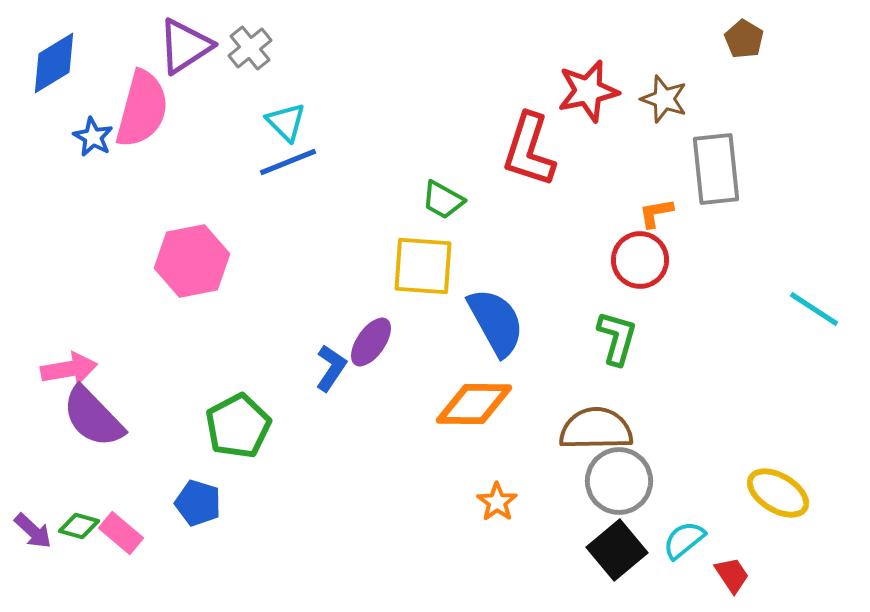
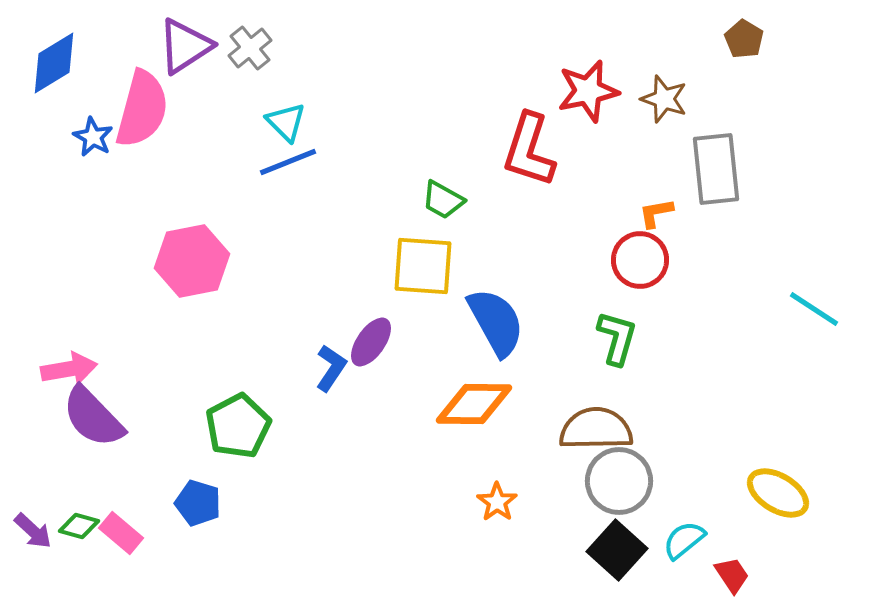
black square: rotated 8 degrees counterclockwise
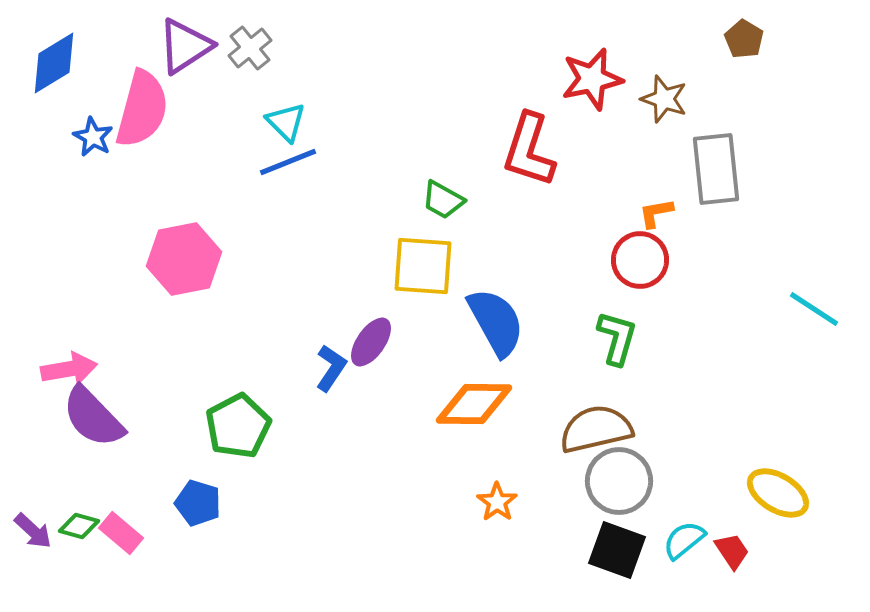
red star: moved 4 px right, 12 px up
pink hexagon: moved 8 px left, 2 px up
brown semicircle: rotated 12 degrees counterclockwise
black square: rotated 22 degrees counterclockwise
red trapezoid: moved 24 px up
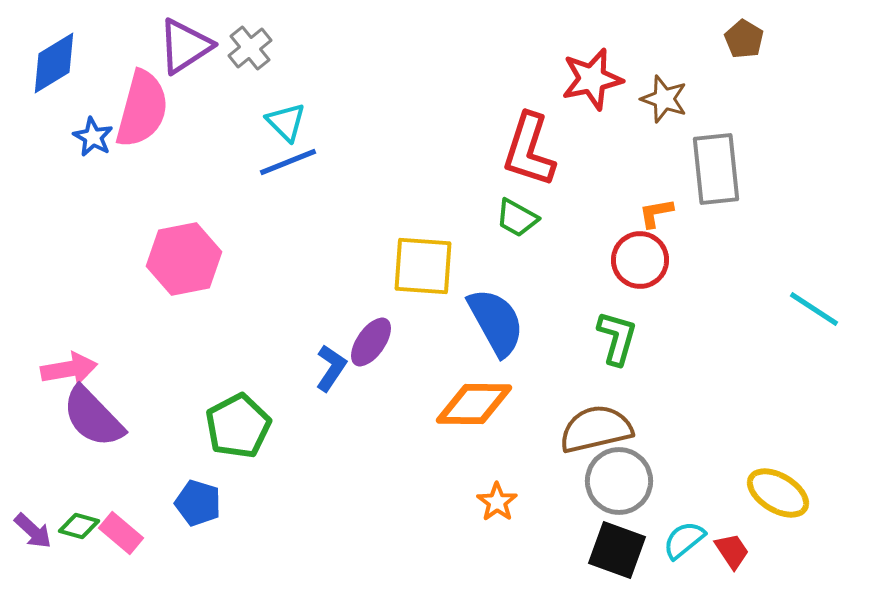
green trapezoid: moved 74 px right, 18 px down
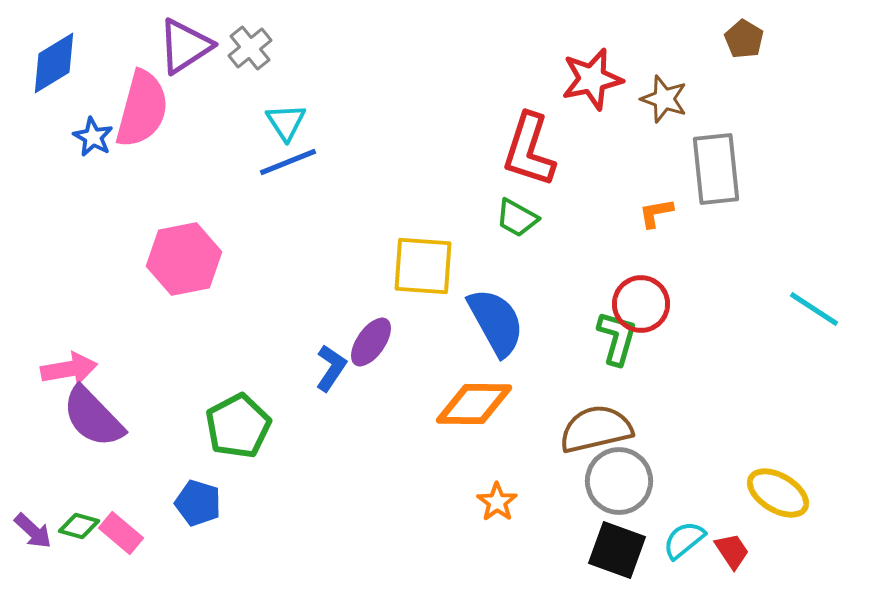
cyan triangle: rotated 12 degrees clockwise
red circle: moved 1 px right, 44 px down
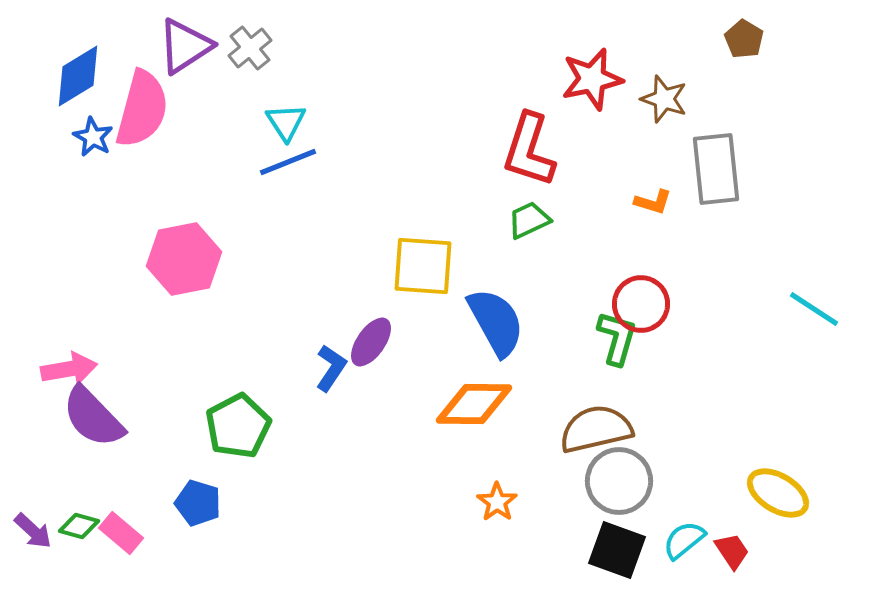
blue diamond: moved 24 px right, 13 px down
orange L-shape: moved 3 px left, 11 px up; rotated 153 degrees counterclockwise
green trapezoid: moved 12 px right, 2 px down; rotated 126 degrees clockwise
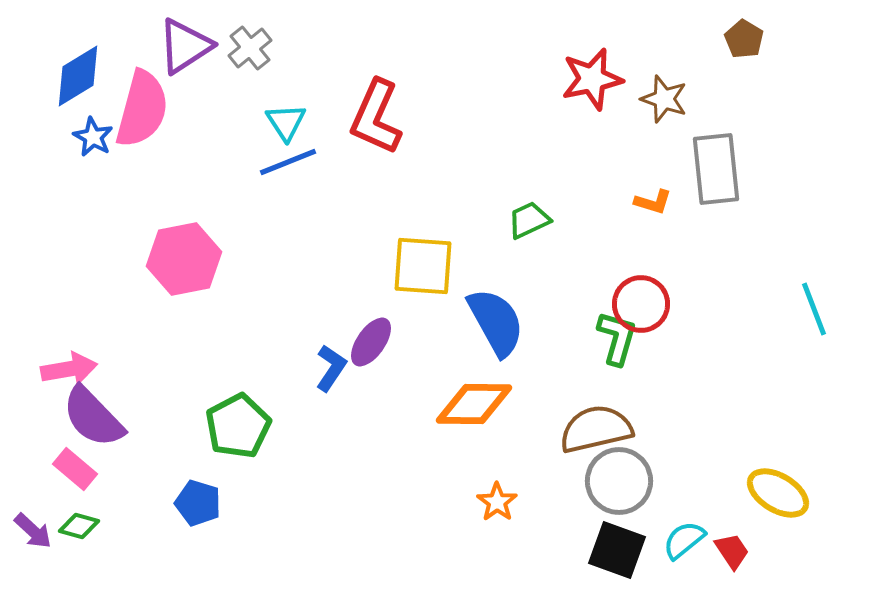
red L-shape: moved 153 px left, 33 px up; rotated 6 degrees clockwise
cyan line: rotated 36 degrees clockwise
pink rectangle: moved 46 px left, 64 px up
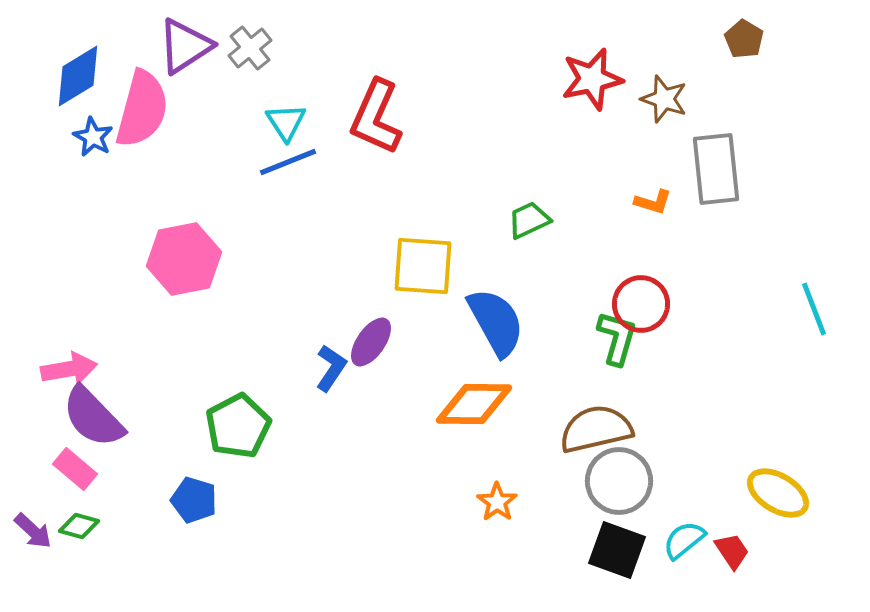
blue pentagon: moved 4 px left, 3 px up
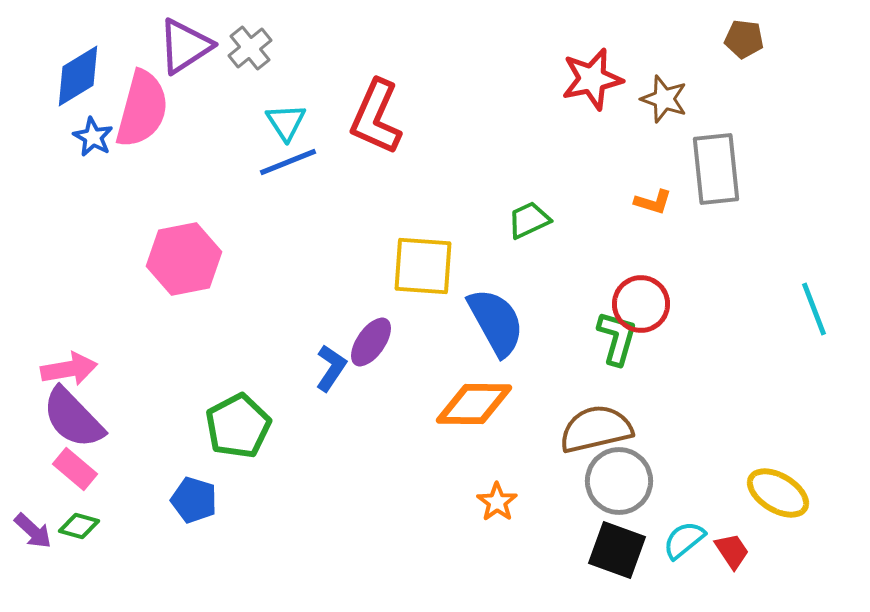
brown pentagon: rotated 24 degrees counterclockwise
purple semicircle: moved 20 px left, 1 px down
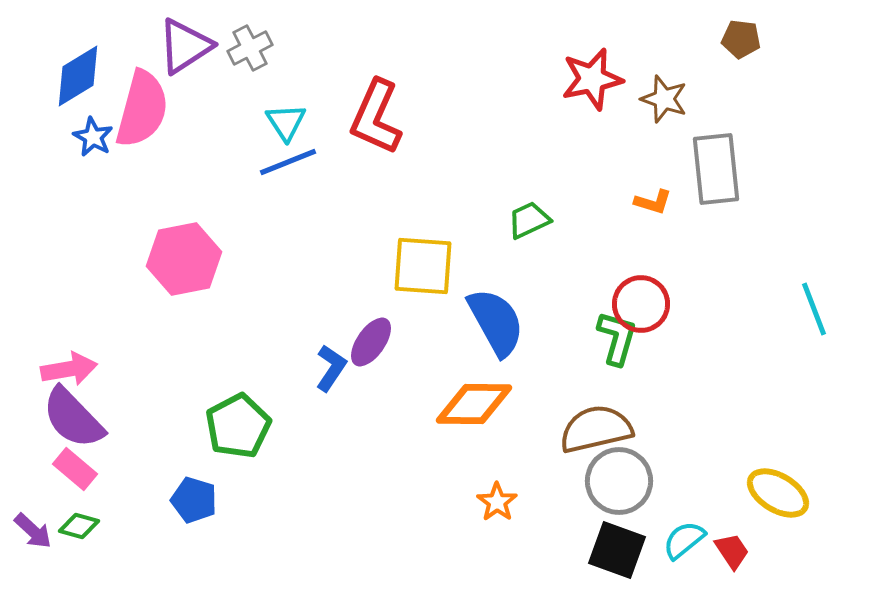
brown pentagon: moved 3 px left
gray cross: rotated 12 degrees clockwise
